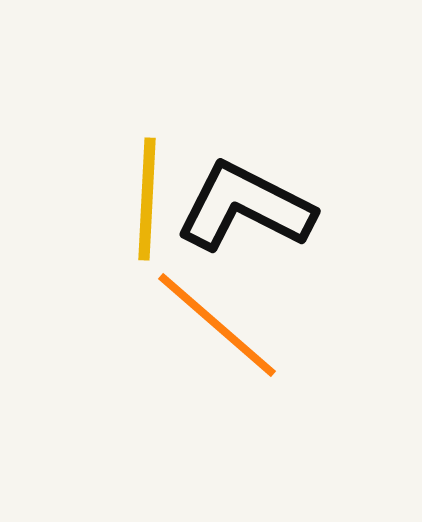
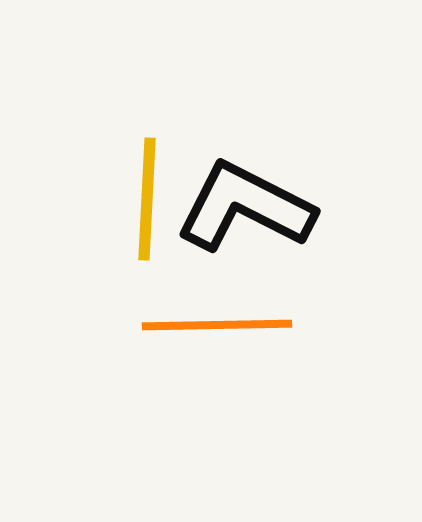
orange line: rotated 42 degrees counterclockwise
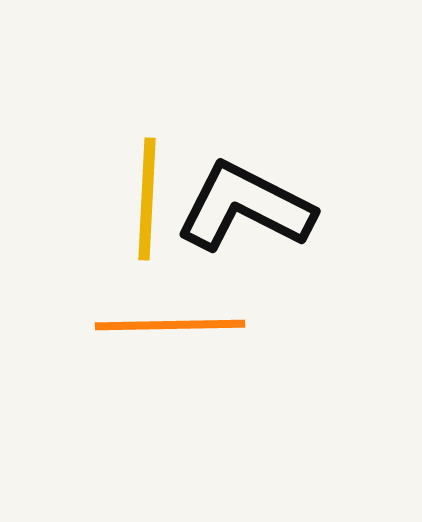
orange line: moved 47 px left
